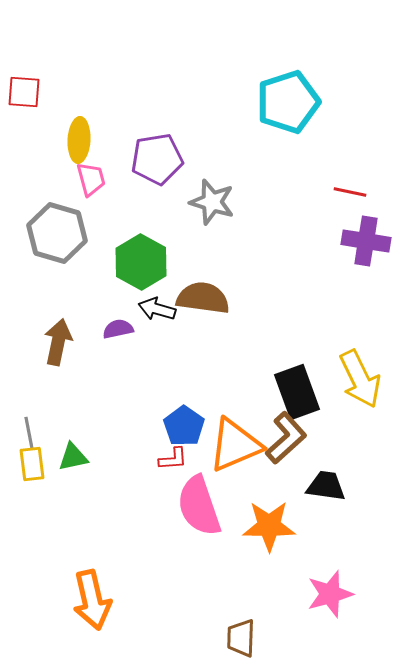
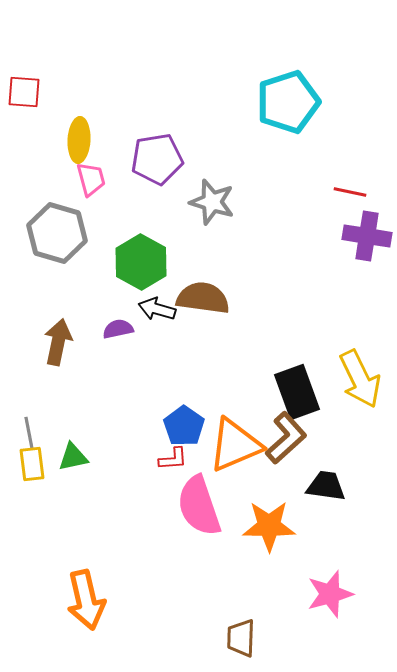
purple cross: moved 1 px right, 5 px up
orange arrow: moved 6 px left
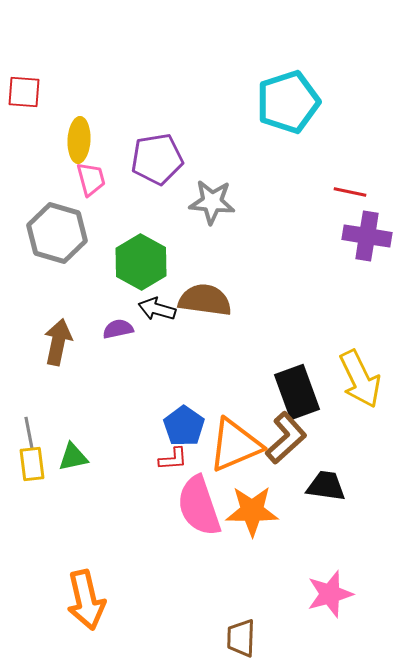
gray star: rotated 12 degrees counterclockwise
brown semicircle: moved 2 px right, 2 px down
orange star: moved 17 px left, 15 px up
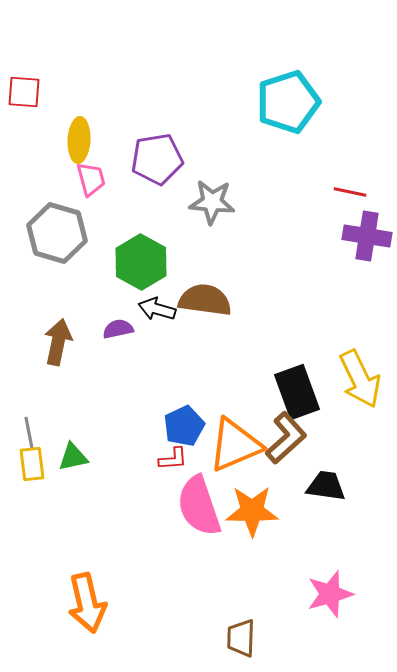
blue pentagon: rotated 12 degrees clockwise
orange arrow: moved 1 px right, 3 px down
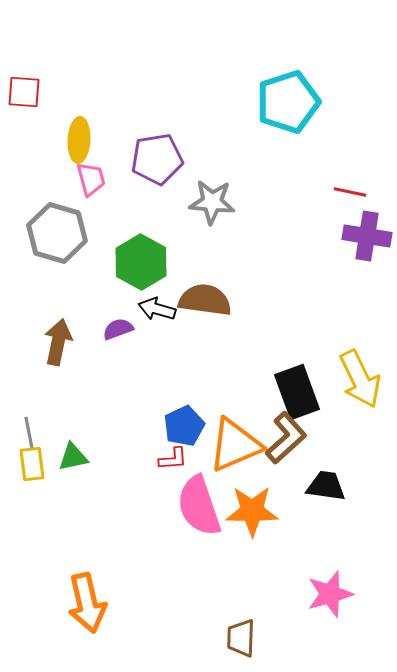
purple semicircle: rotated 8 degrees counterclockwise
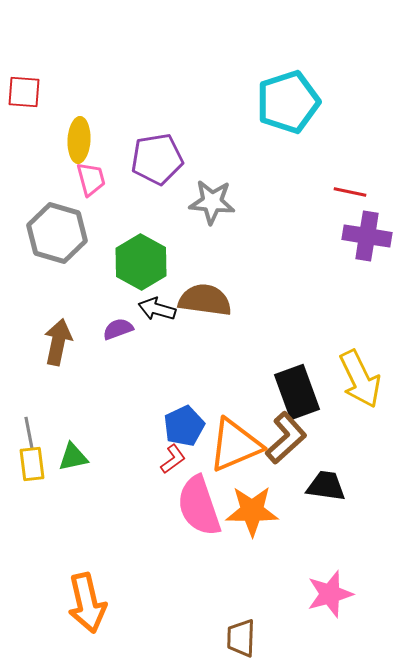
red L-shape: rotated 32 degrees counterclockwise
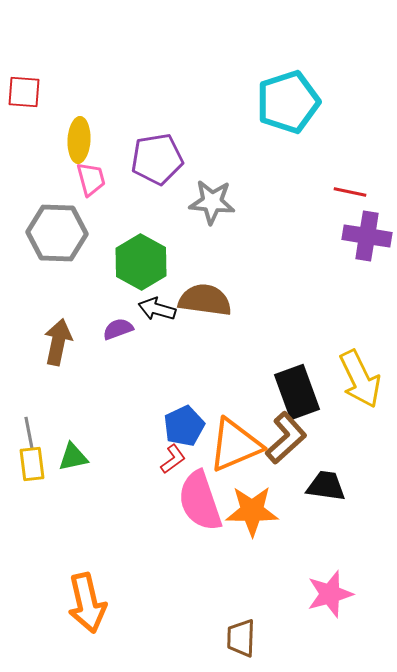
gray hexagon: rotated 14 degrees counterclockwise
pink semicircle: moved 1 px right, 5 px up
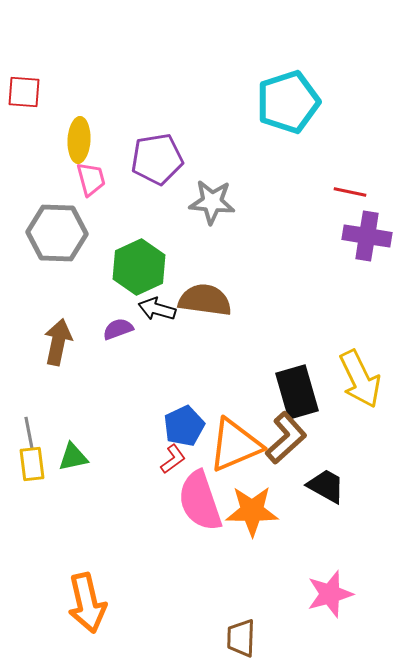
green hexagon: moved 2 px left, 5 px down; rotated 6 degrees clockwise
black rectangle: rotated 4 degrees clockwise
black trapezoid: rotated 21 degrees clockwise
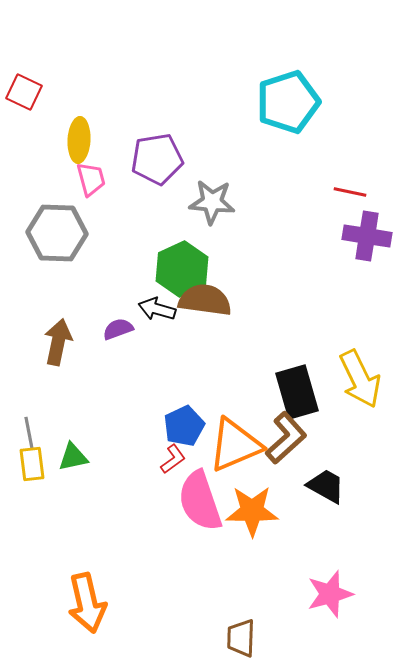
red square: rotated 21 degrees clockwise
green hexagon: moved 43 px right, 2 px down
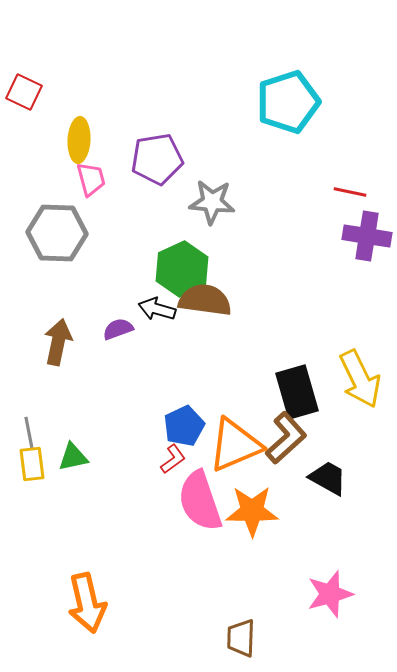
black trapezoid: moved 2 px right, 8 px up
